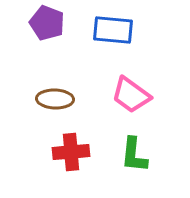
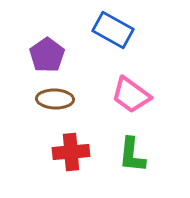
purple pentagon: moved 32 px down; rotated 16 degrees clockwise
blue rectangle: rotated 24 degrees clockwise
green L-shape: moved 2 px left
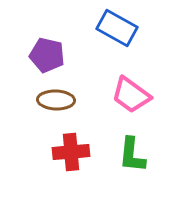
blue rectangle: moved 4 px right, 2 px up
purple pentagon: rotated 24 degrees counterclockwise
brown ellipse: moved 1 px right, 1 px down
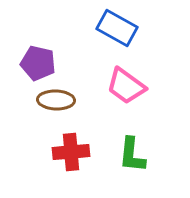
purple pentagon: moved 9 px left, 8 px down
pink trapezoid: moved 5 px left, 9 px up
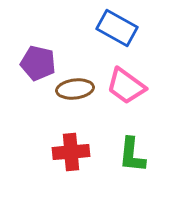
brown ellipse: moved 19 px right, 11 px up; rotated 9 degrees counterclockwise
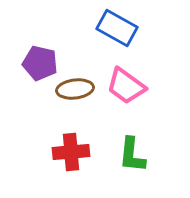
purple pentagon: moved 2 px right
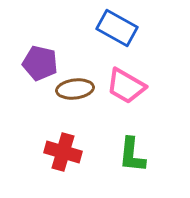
pink trapezoid: rotated 6 degrees counterclockwise
red cross: moved 8 px left; rotated 21 degrees clockwise
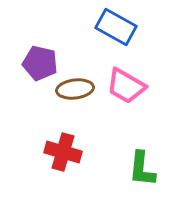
blue rectangle: moved 1 px left, 1 px up
green L-shape: moved 10 px right, 14 px down
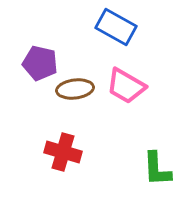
green L-shape: moved 15 px right; rotated 9 degrees counterclockwise
